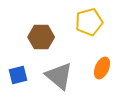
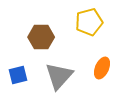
gray triangle: rotated 32 degrees clockwise
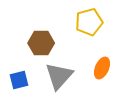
brown hexagon: moved 6 px down
blue square: moved 1 px right, 5 px down
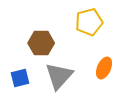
orange ellipse: moved 2 px right
blue square: moved 1 px right, 2 px up
